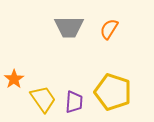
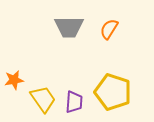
orange star: moved 1 px down; rotated 24 degrees clockwise
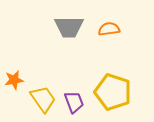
orange semicircle: rotated 50 degrees clockwise
purple trapezoid: rotated 25 degrees counterclockwise
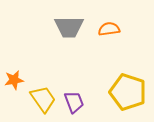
yellow pentagon: moved 15 px right
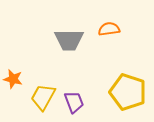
gray trapezoid: moved 13 px down
orange star: moved 1 px left, 1 px up; rotated 24 degrees clockwise
yellow trapezoid: moved 2 px up; rotated 116 degrees counterclockwise
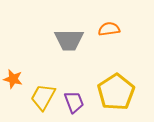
yellow pentagon: moved 12 px left; rotated 21 degrees clockwise
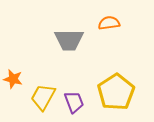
orange semicircle: moved 6 px up
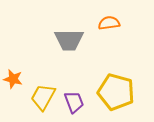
yellow pentagon: rotated 24 degrees counterclockwise
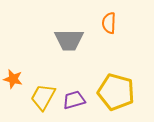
orange semicircle: rotated 80 degrees counterclockwise
purple trapezoid: moved 2 px up; rotated 85 degrees counterclockwise
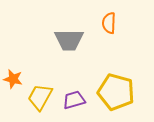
yellow trapezoid: moved 3 px left
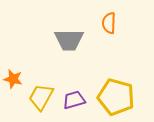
yellow pentagon: moved 5 px down
yellow trapezoid: moved 1 px right
